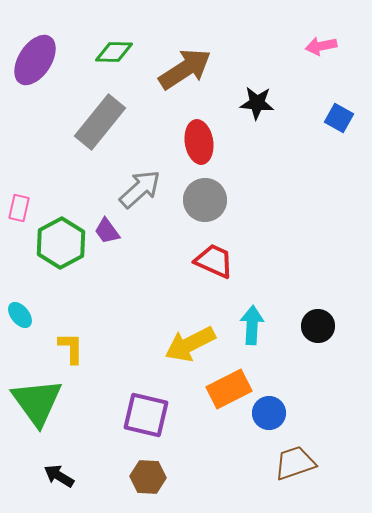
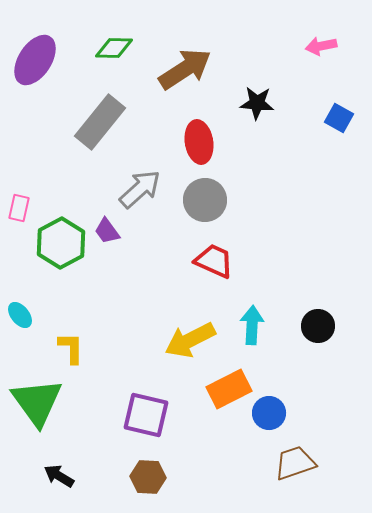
green diamond: moved 4 px up
yellow arrow: moved 4 px up
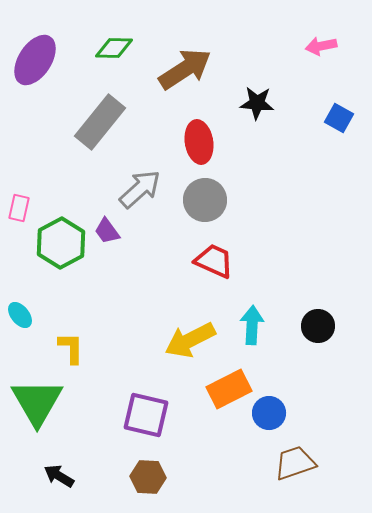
green triangle: rotated 6 degrees clockwise
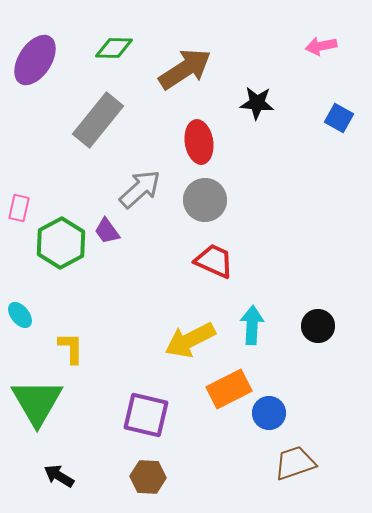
gray rectangle: moved 2 px left, 2 px up
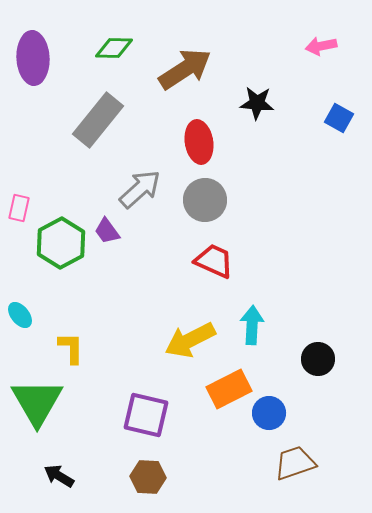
purple ellipse: moved 2 px left, 2 px up; rotated 36 degrees counterclockwise
black circle: moved 33 px down
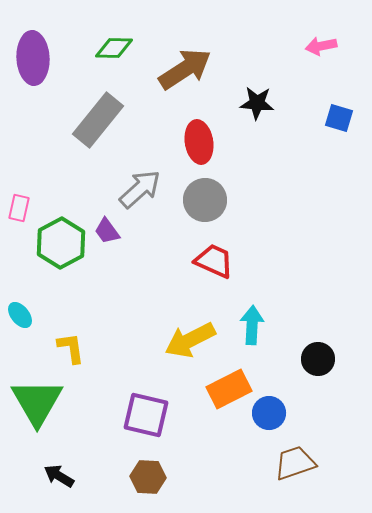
blue square: rotated 12 degrees counterclockwise
yellow L-shape: rotated 8 degrees counterclockwise
